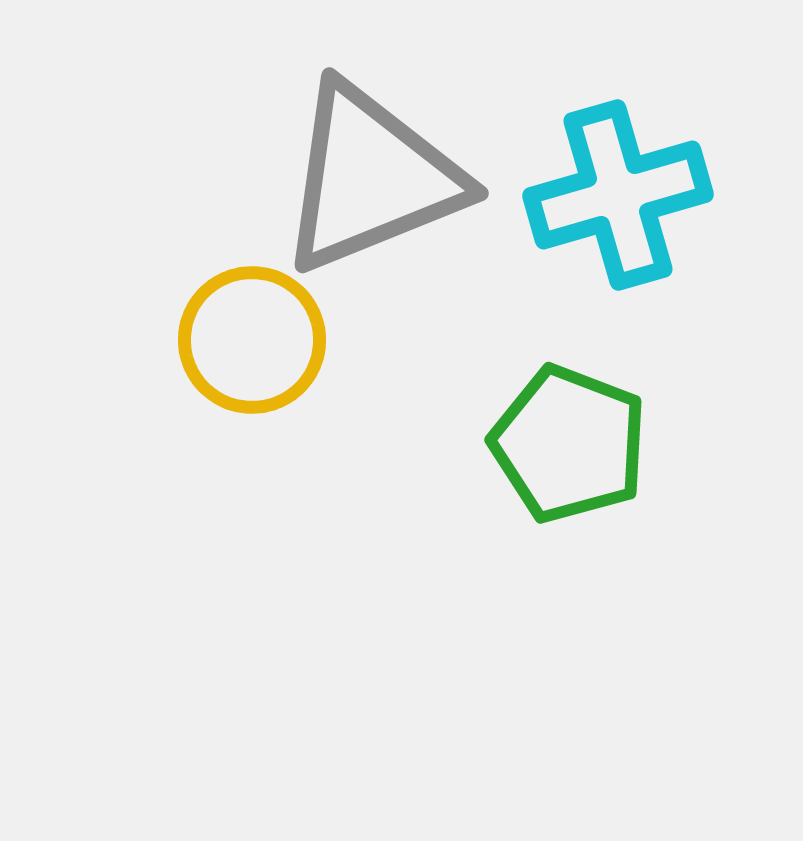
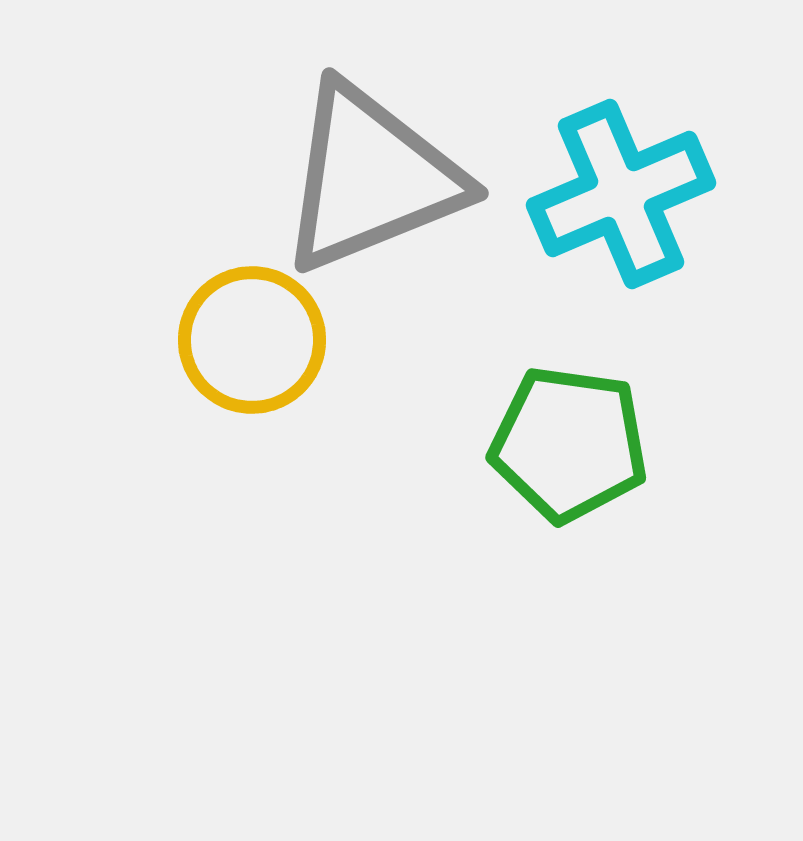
cyan cross: moved 3 px right, 1 px up; rotated 7 degrees counterclockwise
green pentagon: rotated 13 degrees counterclockwise
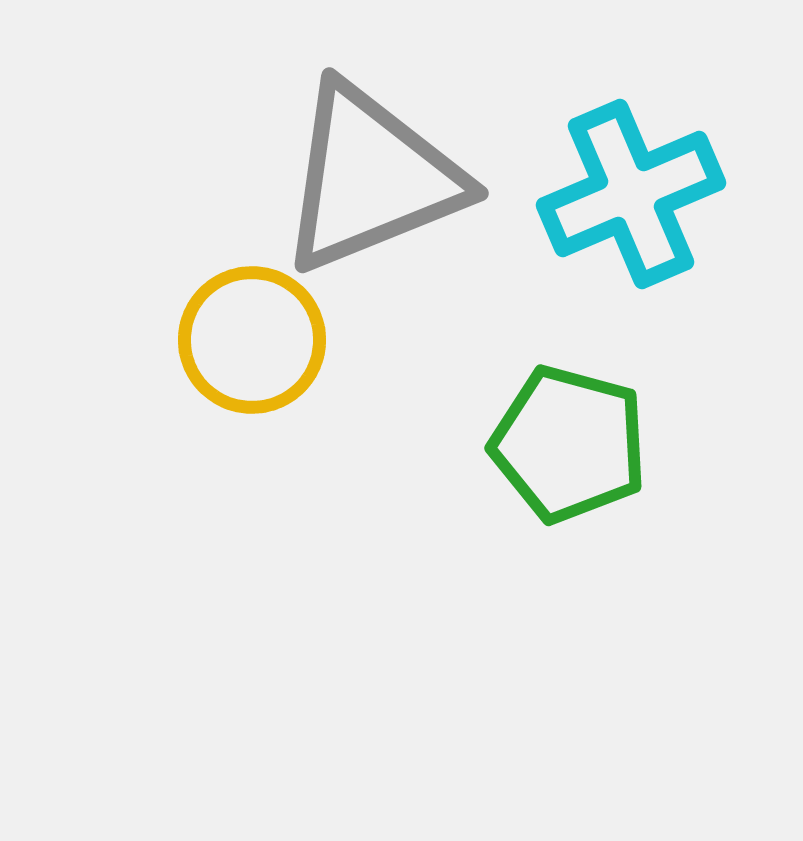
cyan cross: moved 10 px right
green pentagon: rotated 7 degrees clockwise
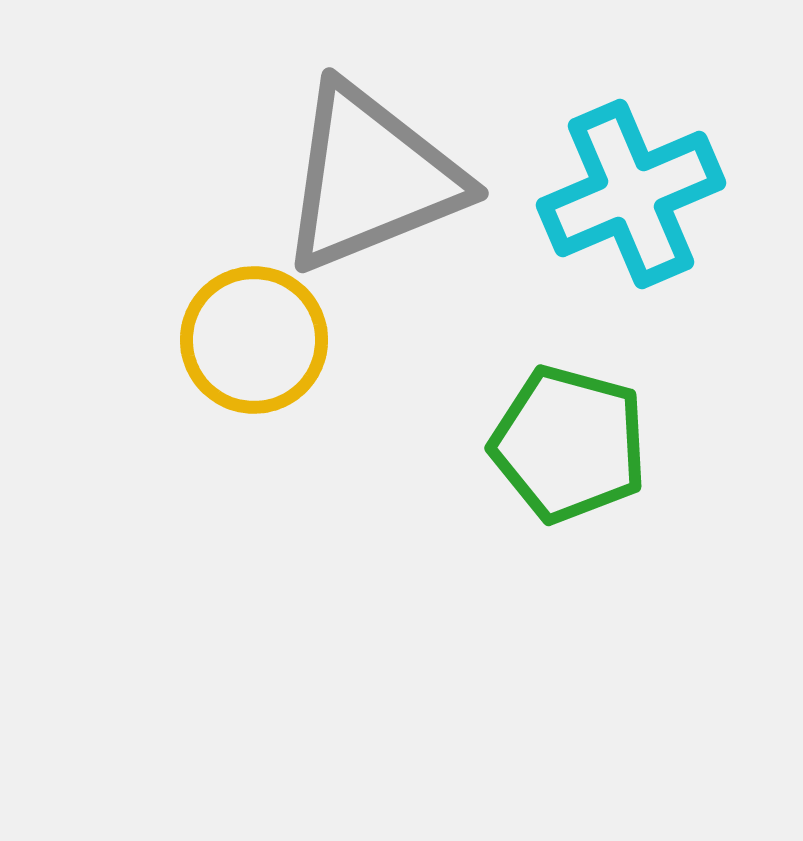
yellow circle: moved 2 px right
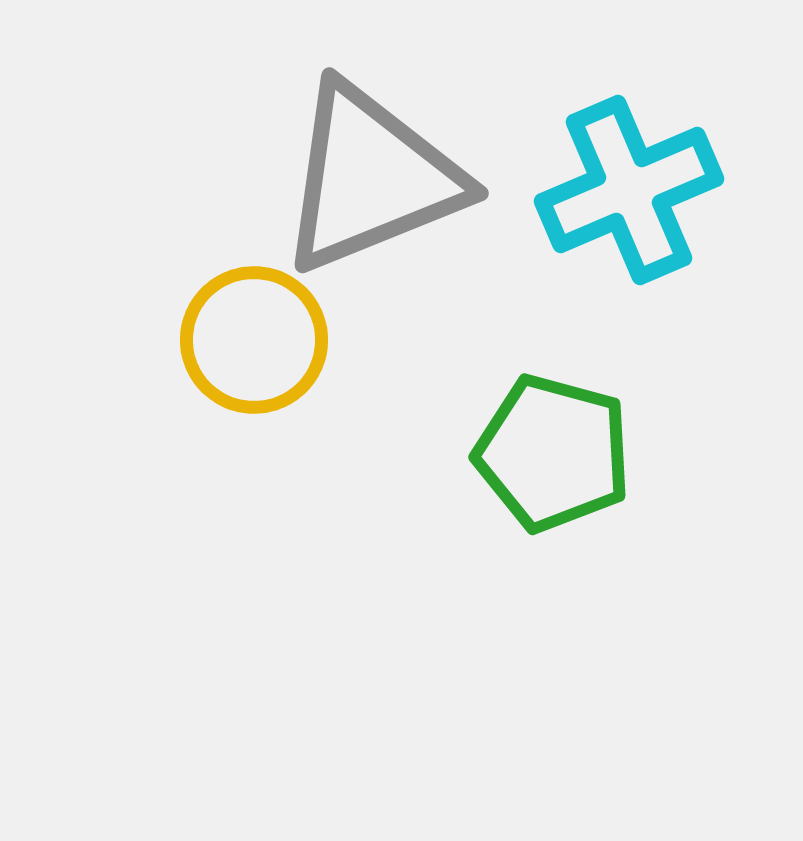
cyan cross: moved 2 px left, 4 px up
green pentagon: moved 16 px left, 9 px down
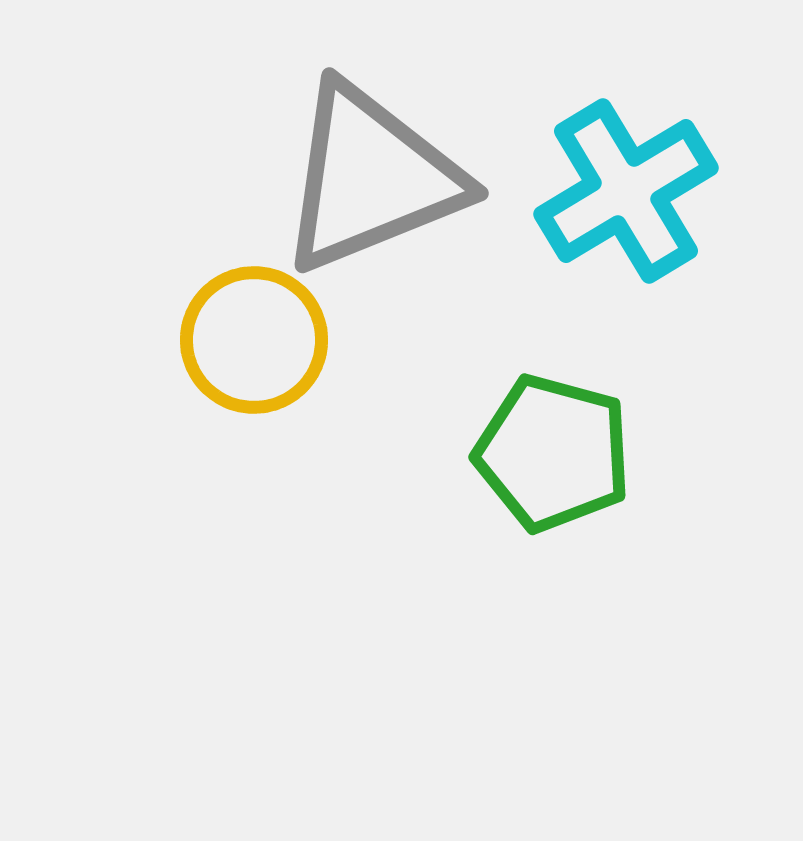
cyan cross: moved 3 px left, 1 px down; rotated 8 degrees counterclockwise
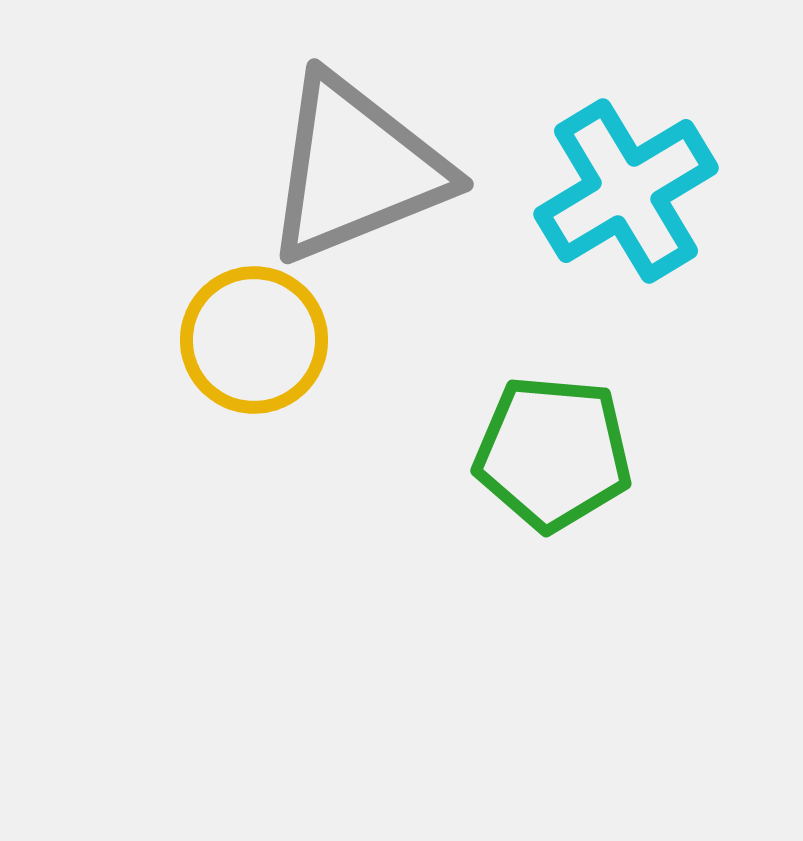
gray triangle: moved 15 px left, 9 px up
green pentagon: rotated 10 degrees counterclockwise
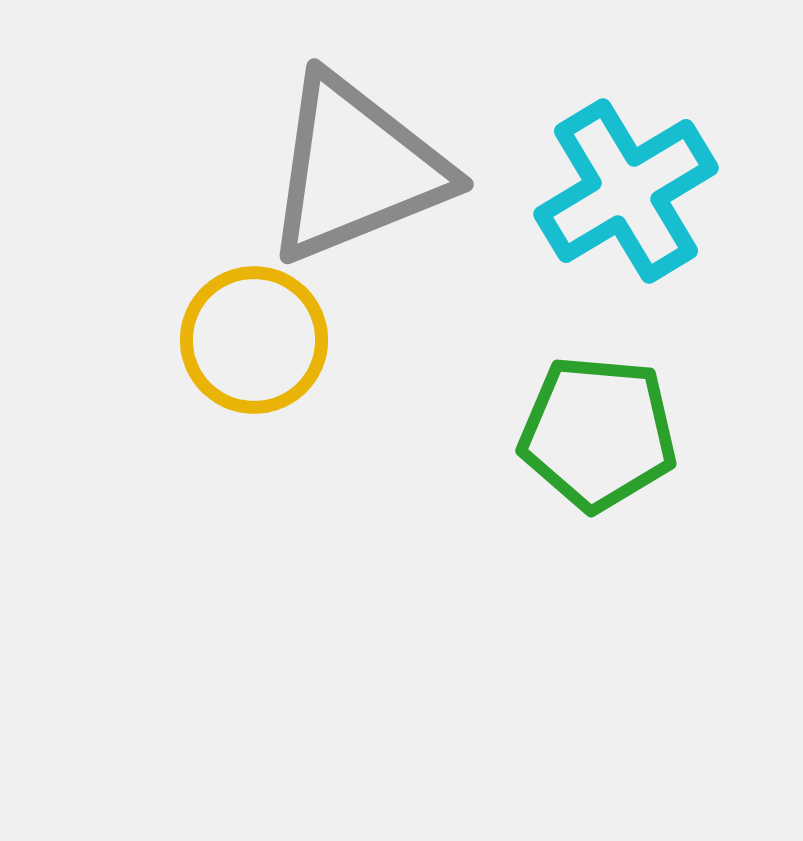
green pentagon: moved 45 px right, 20 px up
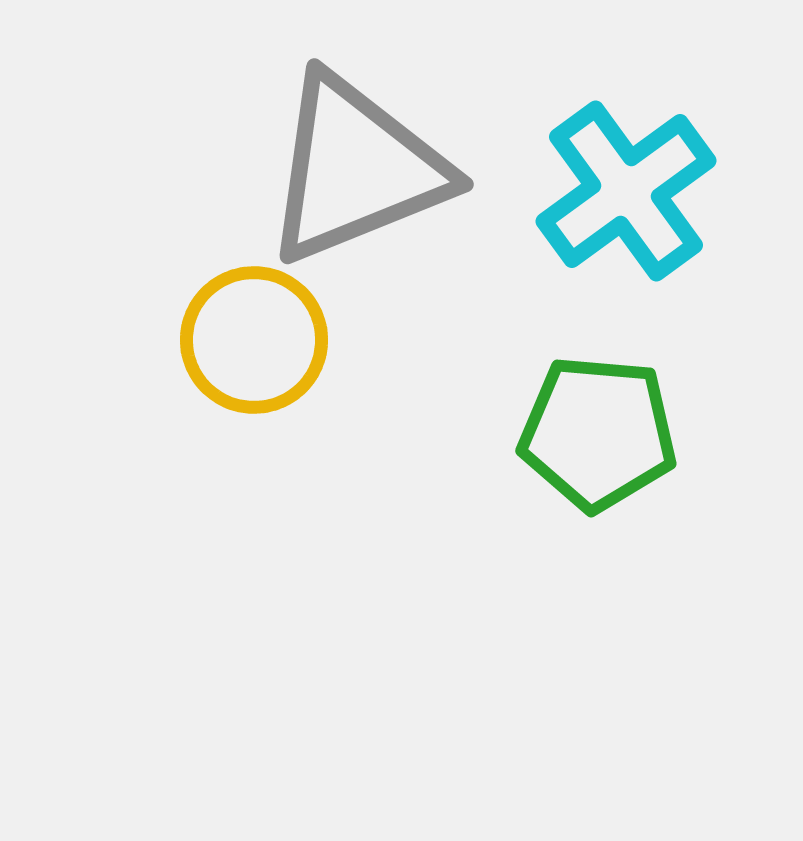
cyan cross: rotated 5 degrees counterclockwise
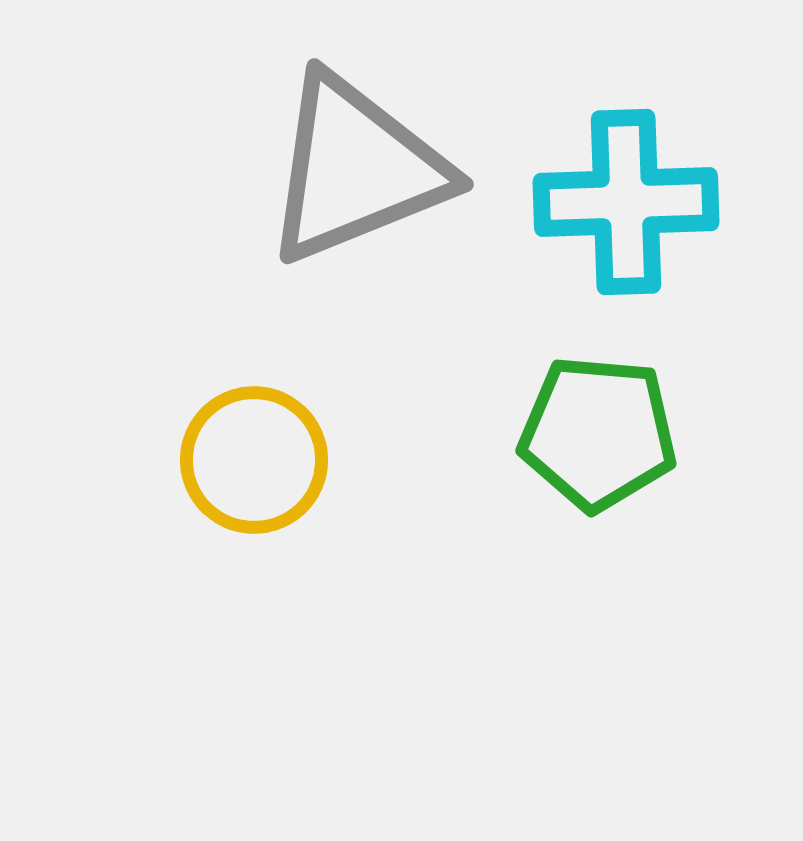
cyan cross: moved 11 px down; rotated 34 degrees clockwise
yellow circle: moved 120 px down
